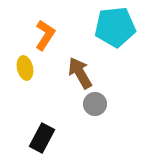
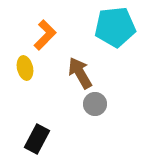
orange L-shape: rotated 12 degrees clockwise
black rectangle: moved 5 px left, 1 px down
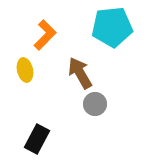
cyan pentagon: moved 3 px left
yellow ellipse: moved 2 px down
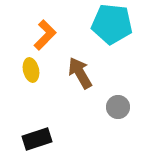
cyan pentagon: moved 3 px up; rotated 12 degrees clockwise
yellow ellipse: moved 6 px right
gray circle: moved 23 px right, 3 px down
black rectangle: rotated 44 degrees clockwise
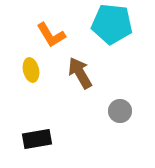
orange L-shape: moved 6 px right; rotated 104 degrees clockwise
gray circle: moved 2 px right, 4 px down
black rectangle: rotated 8 degrees clockwise
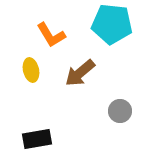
brown arrow: rotated 100 degrees counterclockwise
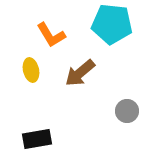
gray circle: moved 7 px right
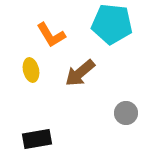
gray circle: moved 1 px left, 2 px down
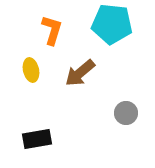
orange L-shape: moved 1 px right, 5 px up; rotated 132 degrees counterclockwise
